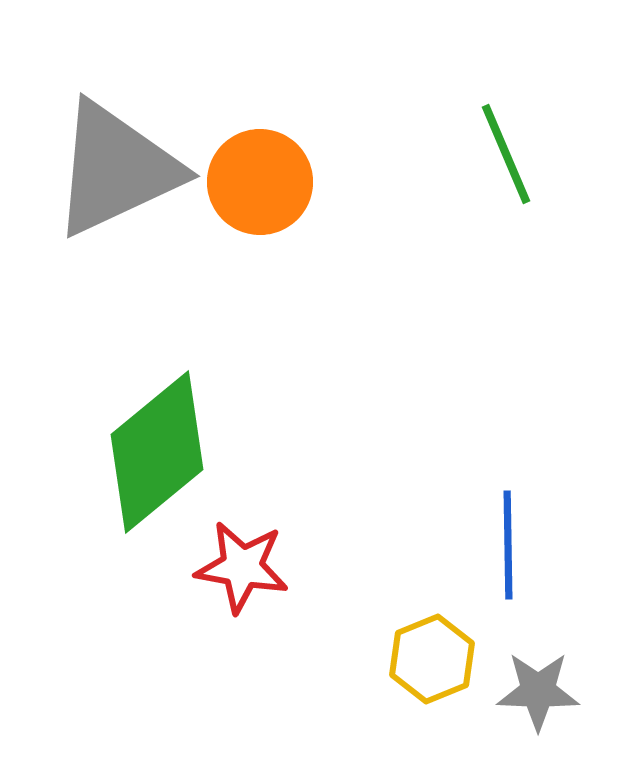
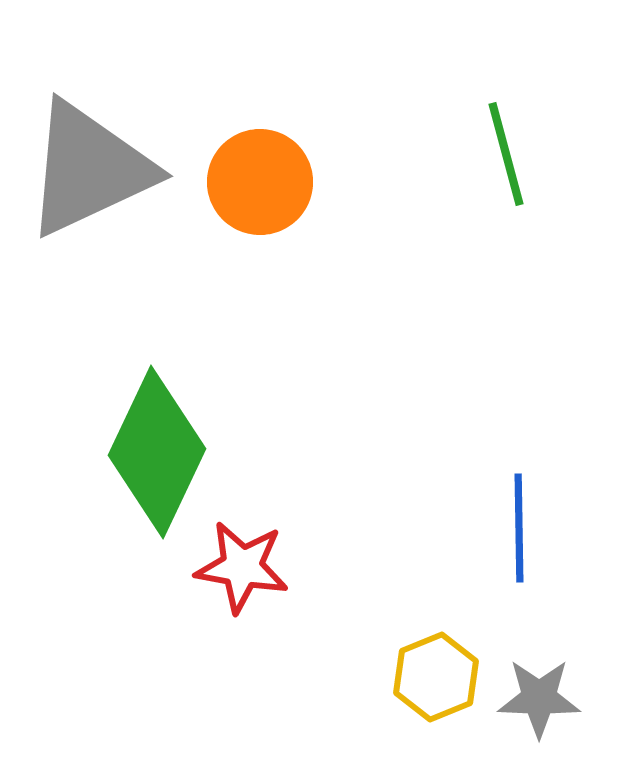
green line: rotated 8 degrees clockwise
gray triangle: moved 27 px left
green diamond: rotated 25 degrees counterclockwise
blue line: moved 11 px right, 17 px up
yellow hexagon: moved 4 px right, 18 px down
gray star: moved 1 px right, 7 px down
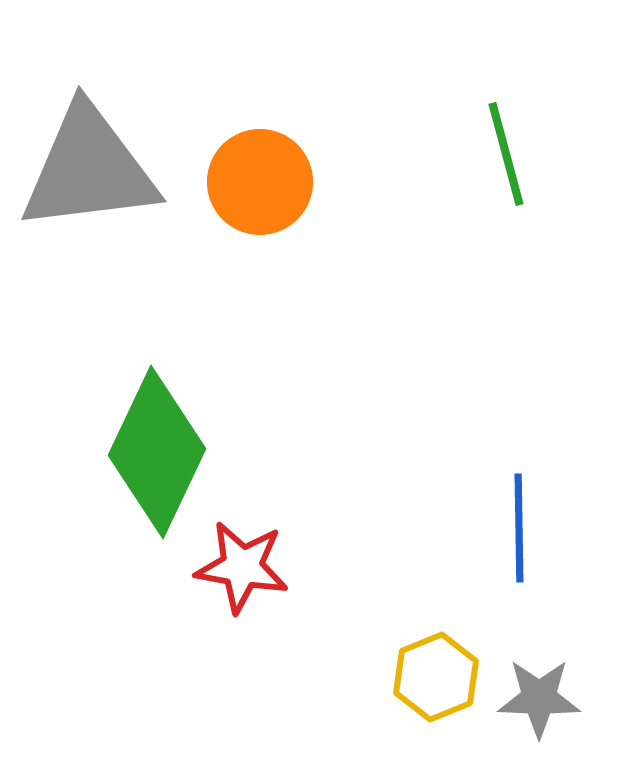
gray triangle: rotated 18 degrees clockwise
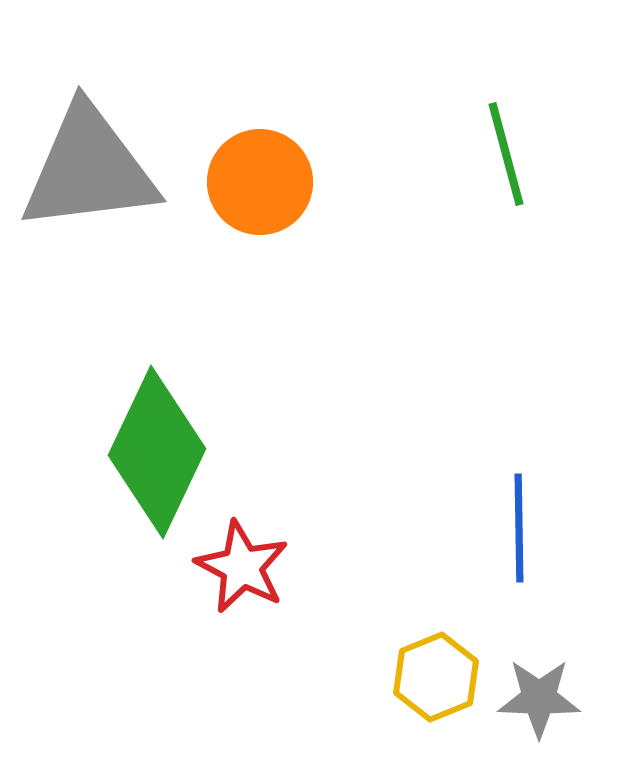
red star: rotated 18 degrees clockwise
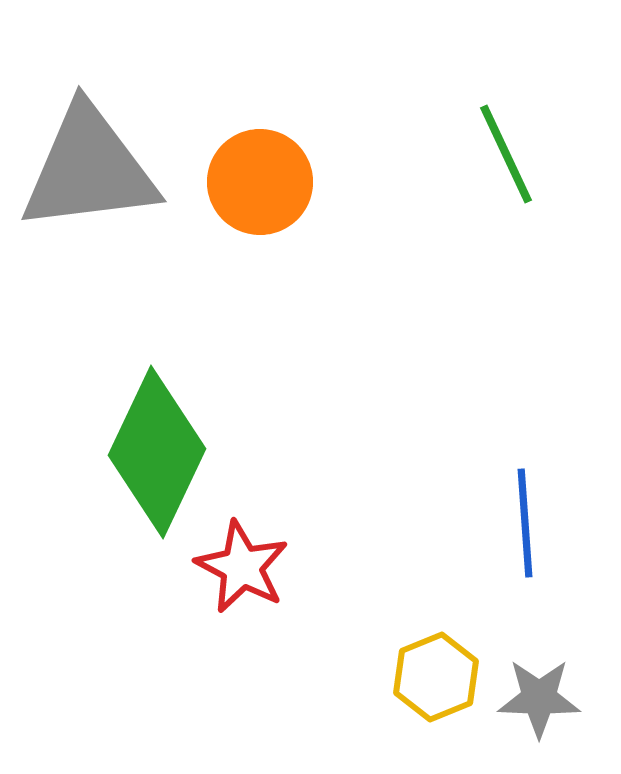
green line: rotated 10 degrees counterclockwise
blue line: moved 6 px right, 5 px up; rotated 3 degrees counterclockwise
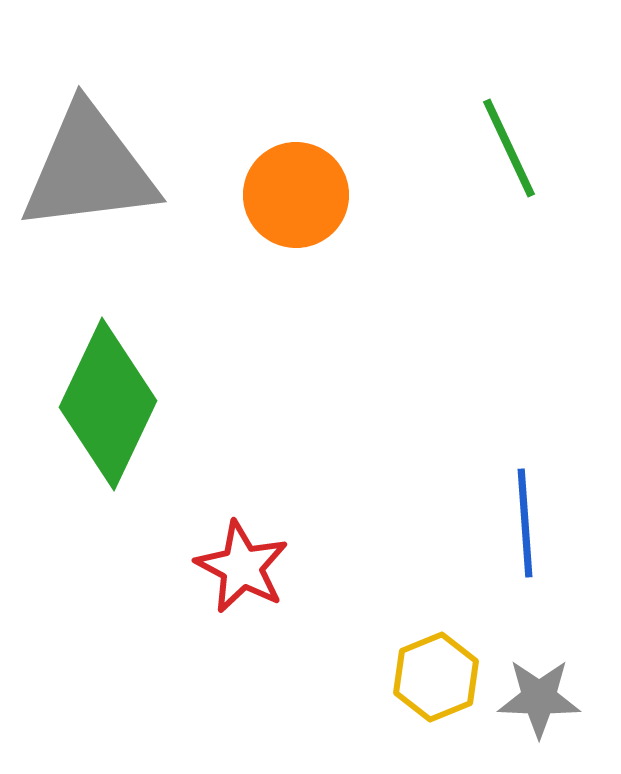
green line: moved 3 px right, 6 px up
orange circle: moved 36 px right, 13 px down
green diamond: moved 49 px left, 48 px up
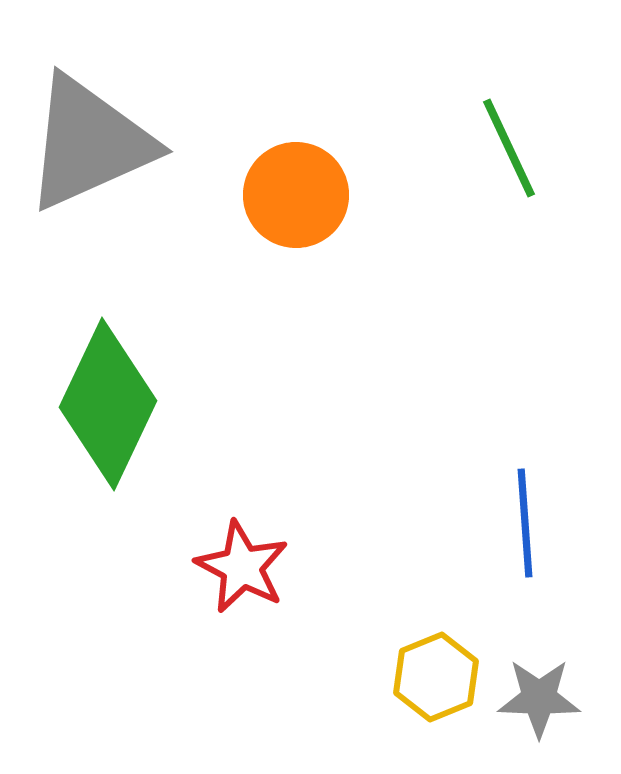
gray triangle: moved 26 px up; rotated 17 degrees counterclockwise
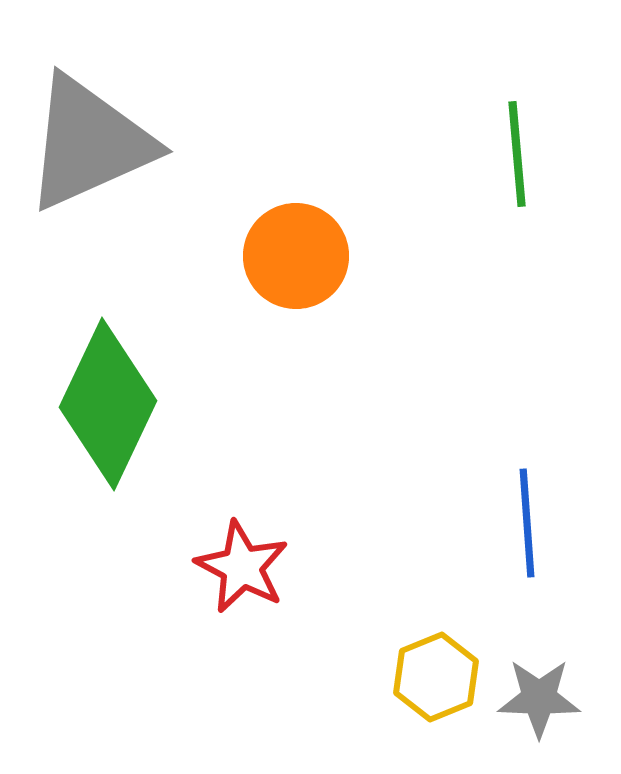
green line: moved 8 px right, 6 px down; rotated 20 degrees clockwise
orange circle: moved 61 px down
blue line: moved 2 px right
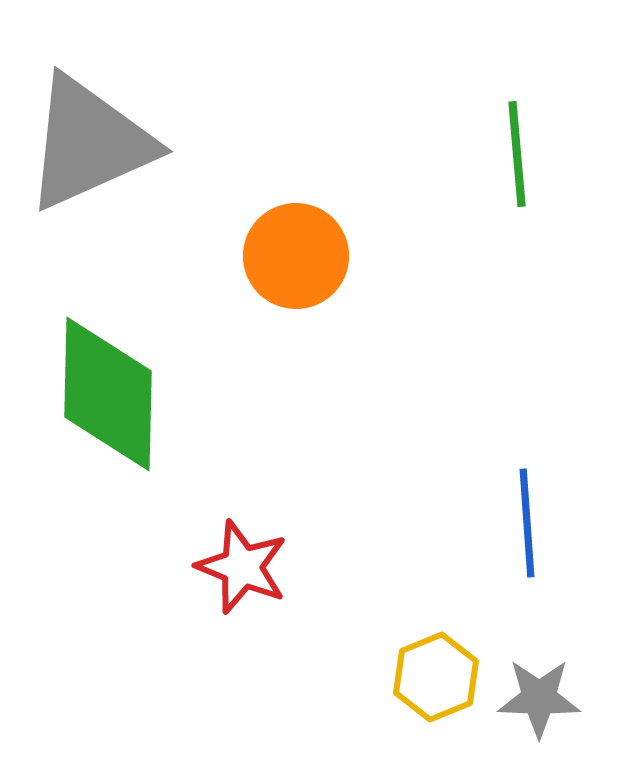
green diamond: moved 10 px up; rotated 24 degrees counterclockwise
red star: rotated 6 degrees counterclockwise
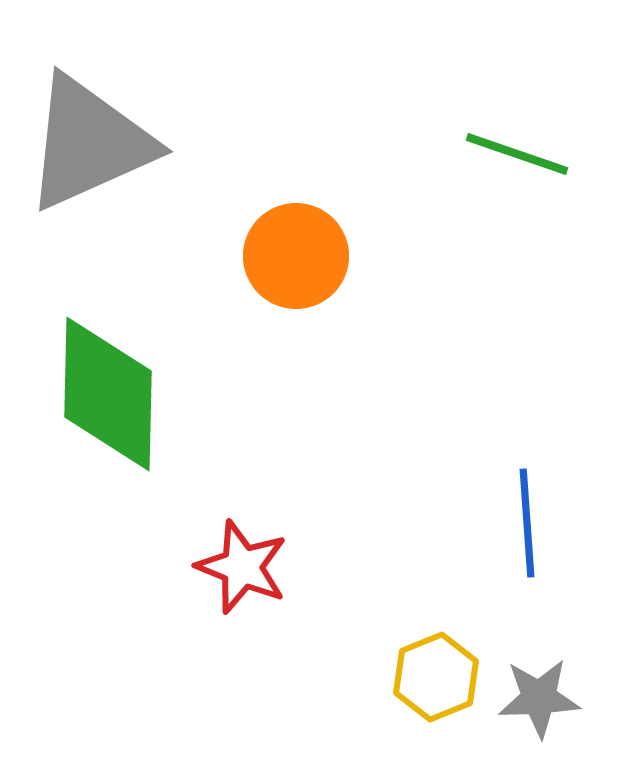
green line: rotated 66 degrees counterclockwise
gray star: rotated 4 degrees counterclockwise
